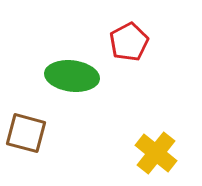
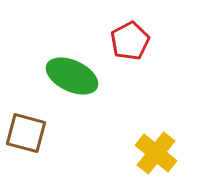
red pentagon: moved 1 px right, 1 px up
green ellipse: rotated 18 degrees clockwise
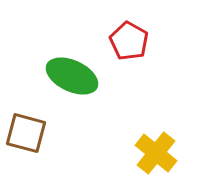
red pentagon: moved 1 px left; rotated 15 degrees counterclockwise
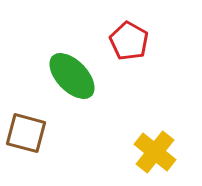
green ellipse: rotated 21 degrees clockwise
yellow cross: moved 1 px left, 1 px up
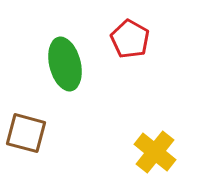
red pentagon: moved 1 px right, 2 px up
green ellipse: moved 7 px left, 12 px up; rotated 30 degrees clockwise
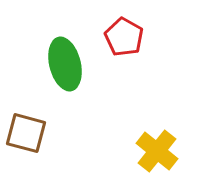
red pentagon: moved 6 px left, 2 px up
yellow cross: moved 2 px right, 1 px up
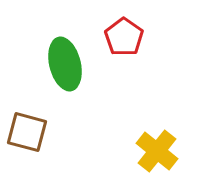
red pentagon: rotated 6 degrees clockwise
brown square: moved 1 px right, 1 px up
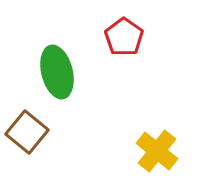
green ellipse: moved 8 px left, 8 px down
brown square: rotated 24 degrees clockwise
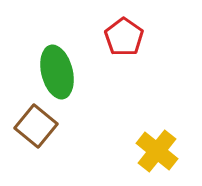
brown square: moved 9 px right, 6 px up
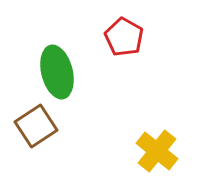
red pentagon: rotated 6 degrees counterclockwise
brown square: rotated 18 degrees clockwise
